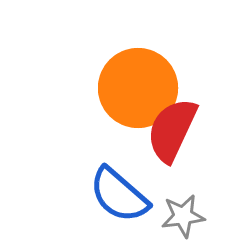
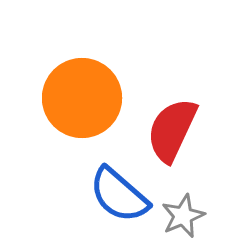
orange circle: moved 56 px left, 10 px down
gray star: rotated 15 degrees counterclockwise
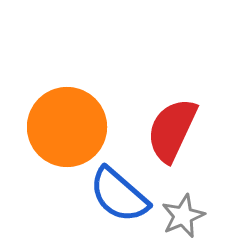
orange circle: moved 15 px left, 29 px down
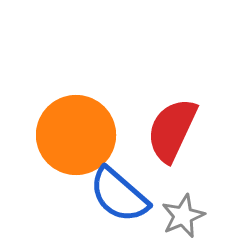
orange circle: moved 9 px right, 8 px down
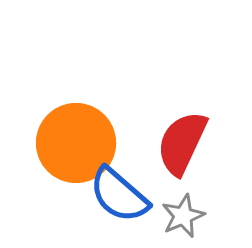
red semicircle: moved 10 px right, 13 px down
orange circle: moved 8 px down
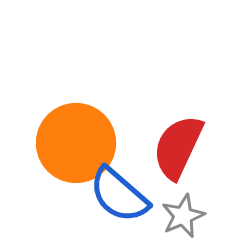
red semicircle: moved 4 px left, 4 px down
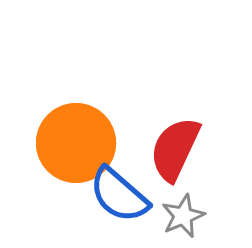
red semicircle: moved 3 px left, 2 px down
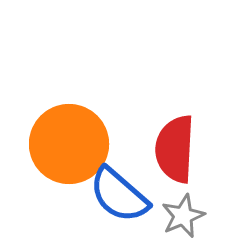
orange circle: moved 7 px left, 1 px down
red semicircle: rotated 22 degrees counterclockwise
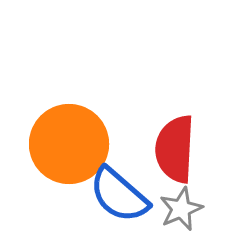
gray star: moved 2 px left, 7 px up
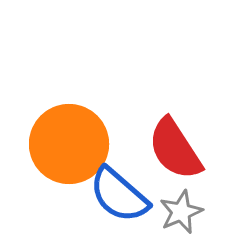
red semicircle: rotated 36 degrees counterclockwise
gray star: moved 3 px down
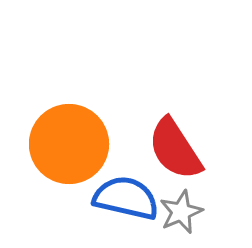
blue semicircle: moved 7 px right, 3 px down; rotated 152 degrees clockwise
